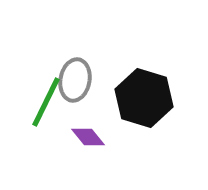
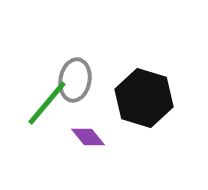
green line: moved 1 px right, 1 px down; rotated 14 degrees clockwise
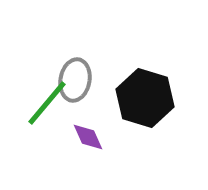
black hexagon: moved 1 px right
purple diamond: rotated 16 degrees clockwise
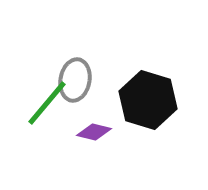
black hexagon: moved 3 px right, 2 px down
purple diamond: moved 6 px right, 5 px up; rotated 52 degrees counterclockwise
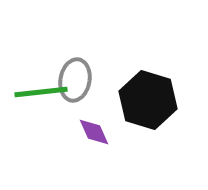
green line: moved 6 px left, 11 px up; rotated 44 degrees clockwise
purple diamond: rotated 52 degrees clockwise
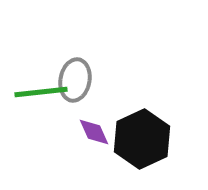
black hexagon: moved 6 px left, 39 px down; rotated 18 degrees clockwise
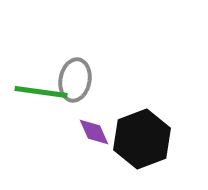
green line: rotated 14 degrees clockwise
black hexagon: rotated 4 degrees clockwise
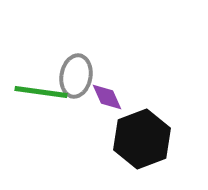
gray ellipse: moved 1 px right, 4 px up
purple diamond: moved 13 px right, 35 px up
